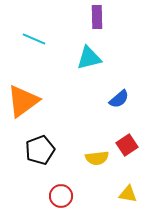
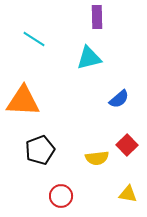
cyan line: rotated 10 degrees clockwise
orange triangle: rotated 39 degrees clockwise
red square: rotated 10 degrees counterclockwise
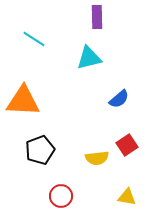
red square: rotated 10 degrees clockwise
yellow triangle: moved 1 px left, 3 px down
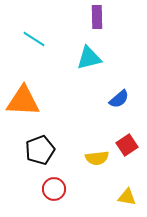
red circle: moved 7 px left, 7 px up
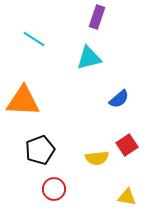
purple rectangle: rotated 20 degrees clockwise
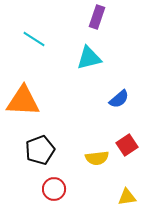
yellow triangle: rotated 18 degrees counterclockwise
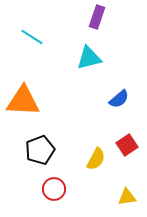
cyan line: moved 2 px left, 2 px up
yellow semicircle: moved 1 px left, 1 px down; rotated 55 degrees counterclockwise
